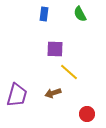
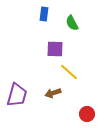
green semicircle: moved 8 px left, 9 px down
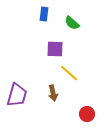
green semicircle: rotated 21 degrees counterclockwise
yellow line: moved 1 px down
brown arrow: rotated 84 degrees counterclockwise
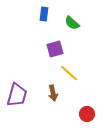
purple square: rotated 18 degrees counterclockwise
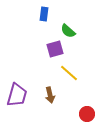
green semicircle: moved 4 px left, 8 px down
brown arrow: moved 3 px left, 2 px down
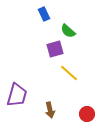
blue rectangle: rotated 32 degrees counterclockwise
brown arrow: moved 15 px down
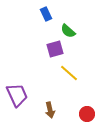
blue rectangle: moved 2 px right
purple trapezoid: rotated 40 degrees counterclockwise
